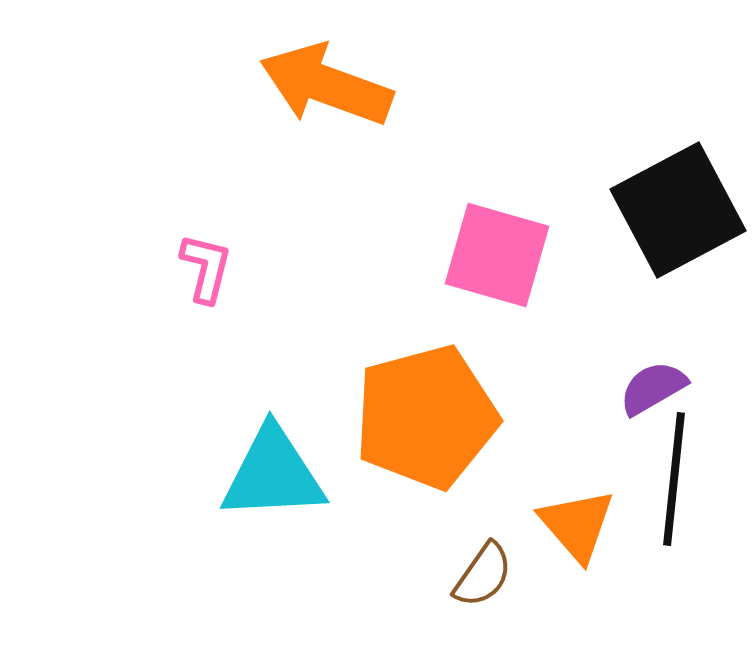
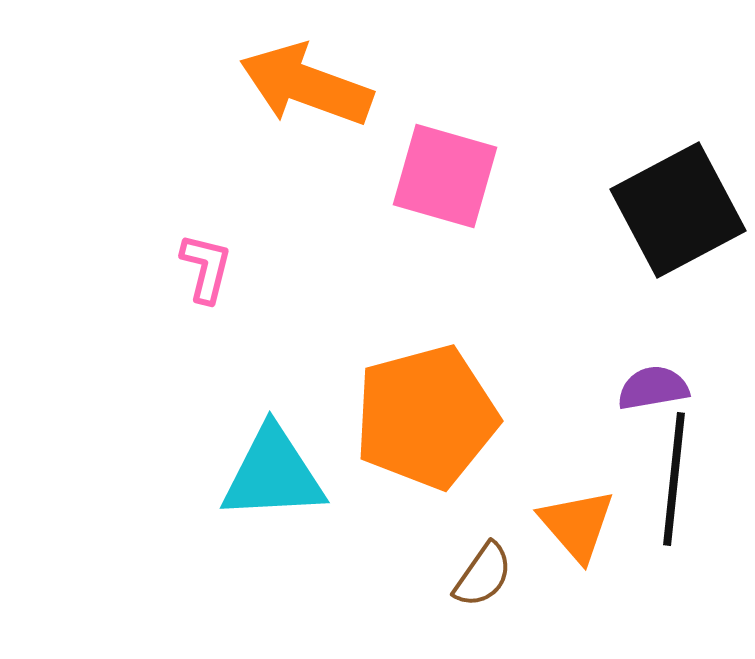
orange arrow: moved 20 px left
pink square: moved 52 px left, 79 px up
purple semicircle: rotated 20 degrees clockwise
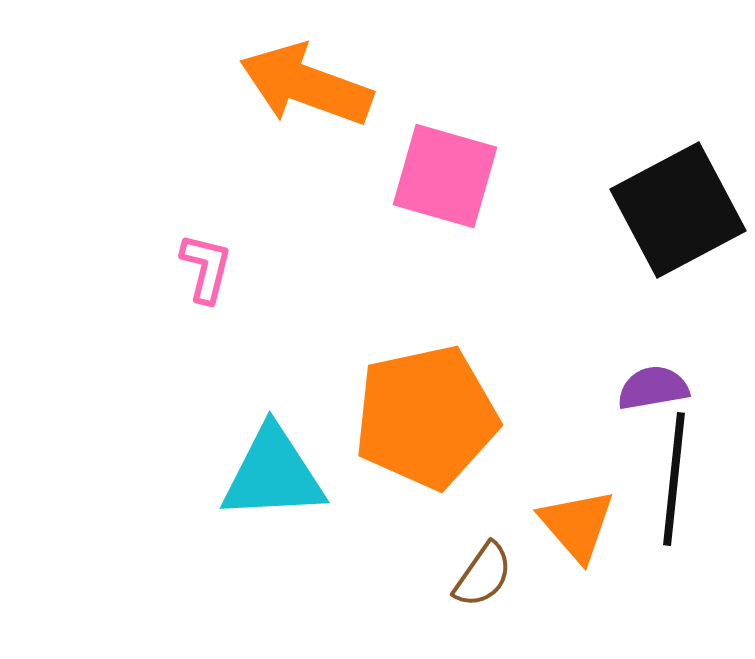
orange pentagon: rotated 3 degrees clockwise
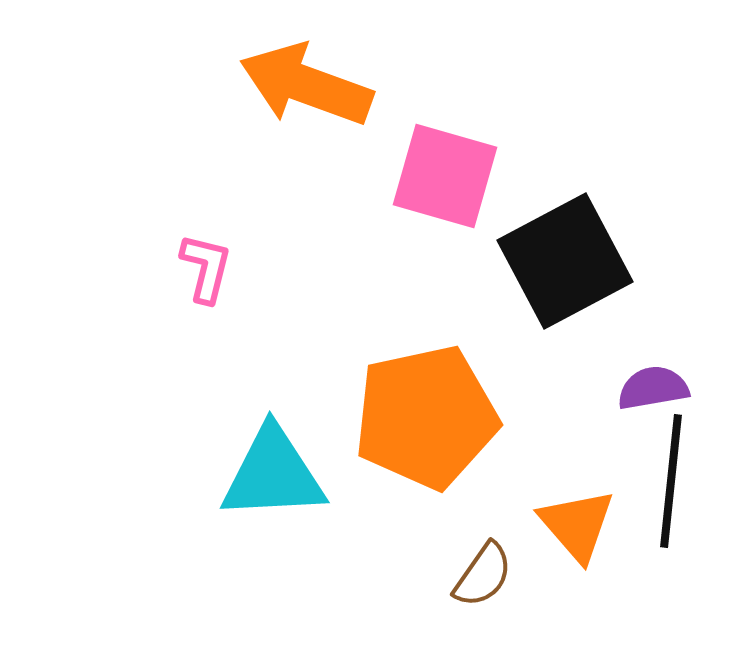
black square: moved 113 px left, 51 px down
black line: moved 3 px left, 2 px down
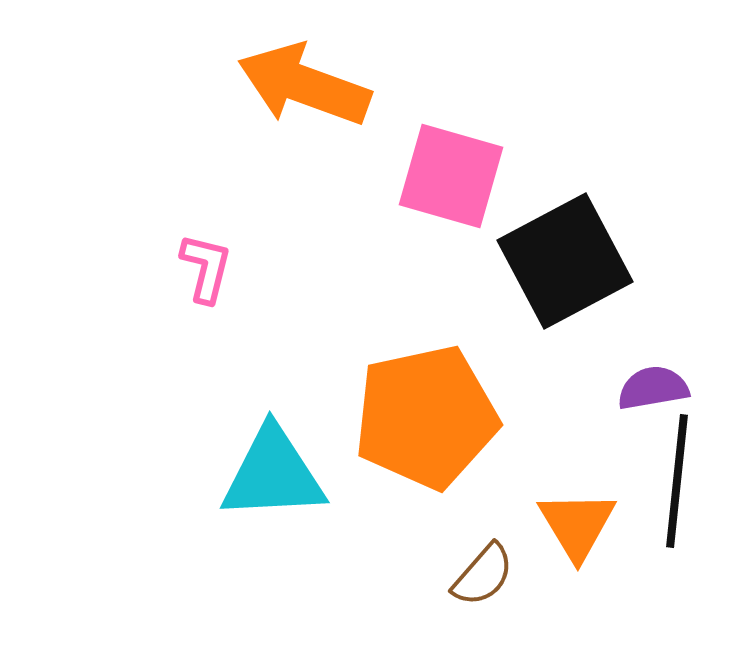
orange arrow: moved 2 px left
pink square: moved 6 px right
black line: moved 6 px right
orange triangle: rotated 10 degrees clockwise
brown semicircle: rotated 6 degrees clockwise
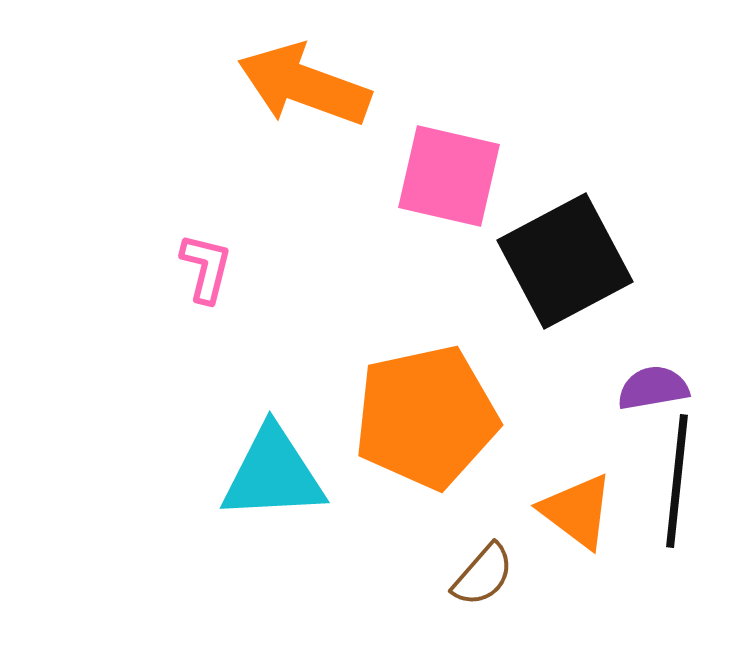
pink square: moved 2 px left; rotated 3 degrees counterclockwise
orange triangle: moved 14 px up; rotated 22 degrees counterclockwise
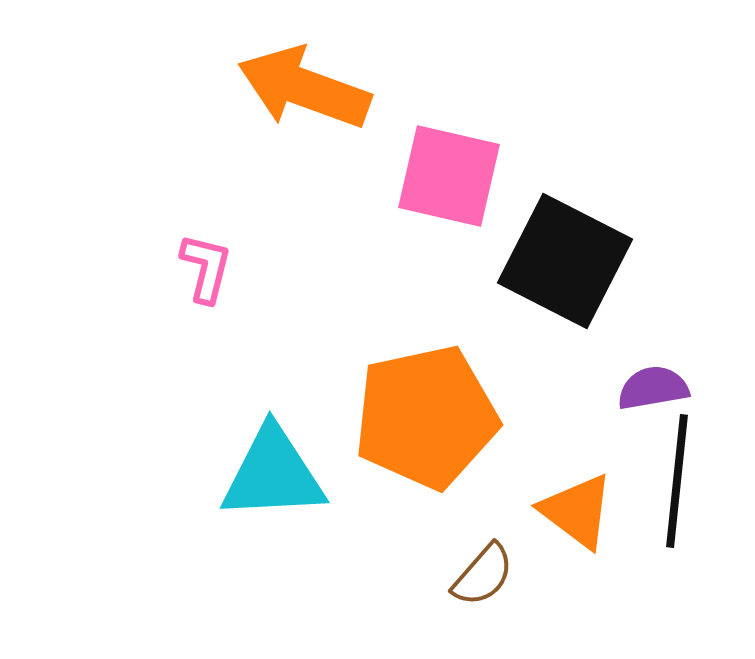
orange arrow: moved 3 px down
black square: rotated 35 degrees counterclockwise
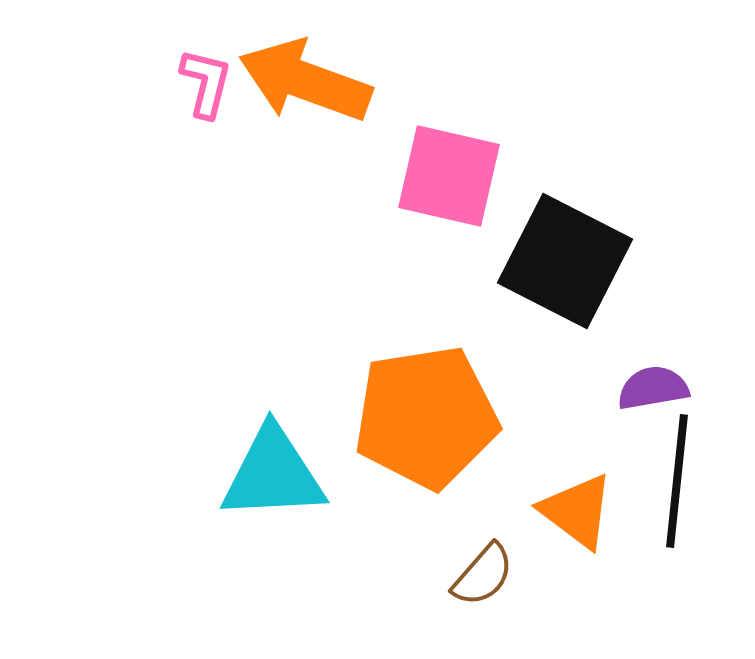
orange arrow: moved 1 px right, 7 px up
pink L-shape: moved 185 px up
orange pentagon: rotated 3 degrees clockwise
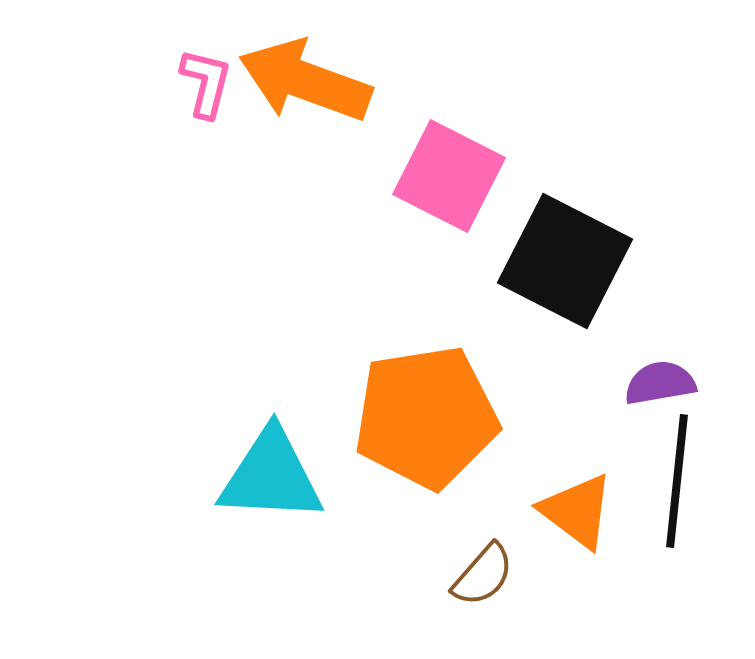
pink square: rotated 14 degrees clockwise
purple semicircle: moved 7 px right, 5 px up
cyan triangle: moved 2 px left, 2 px down; rotated 6 degrees clockwise
